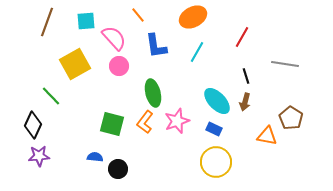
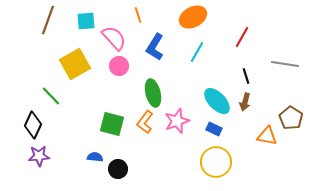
orange line: rotated 21 degrees clockwise
brown line: moved 1 px right, 2 px up
blue L-shape: moved 1 px left, 1 px down; rotated 40 degrees clockwise
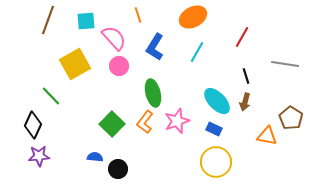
green square: rotated 30 degrees clockwise
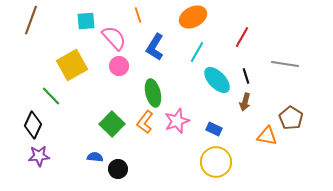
brown line: moved 17 px left
yellow square: moved 3 px left, 1 px down
cyan ellipse: moved 21 px up
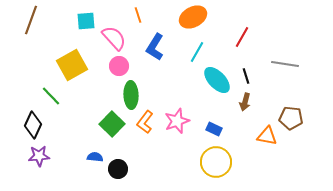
green ellipse: moved 22 px left, 2 px down; rotated 12 degrees clockwise
brown pentagon: rotated 25 degrees counterclockwise
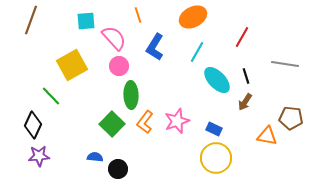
brown arrow: rotated 18 degrees clockwise
yellow circle: moved 4 px up
